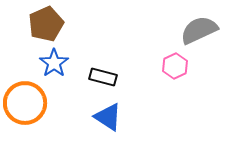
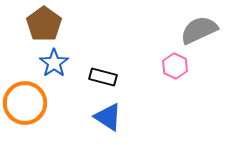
brown pentagon: moved 2 px left; rotated 12 degrees counterclockwise
pink hexagon: rotated 10 degrees counterclockwise
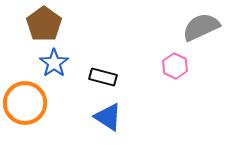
gray semicircle: moved 2 px right, 3 px up
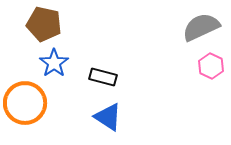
brown pentagon: rotated 24 degrees counterclockwise
pink hexagon: moved 36 px right
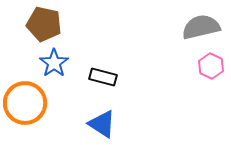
gray semicircle: rotated 12 degrees clockwise
blue triangle: moved 6 px left, 7 px down
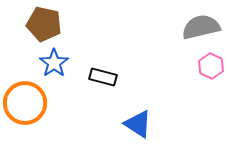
blue triangle: moved 36 px right
